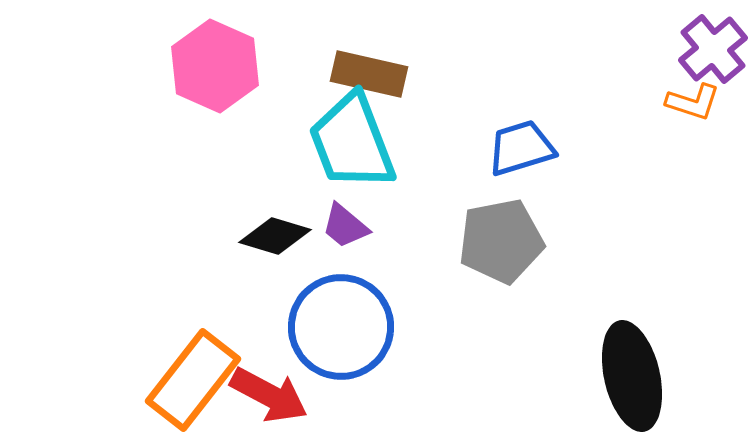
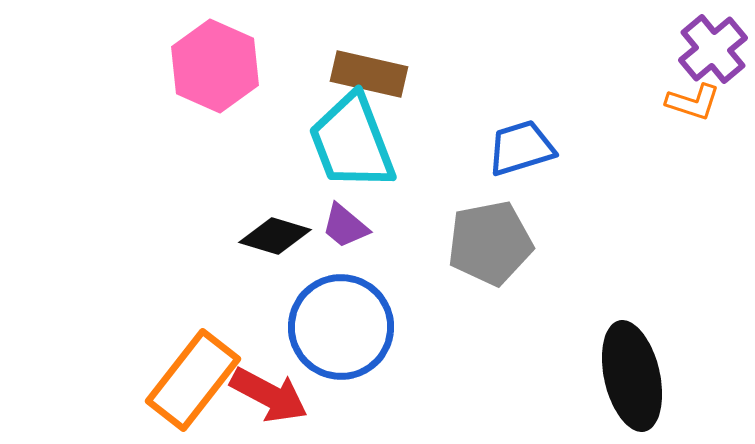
gray pentagon: moved 11 px left, 2 px down
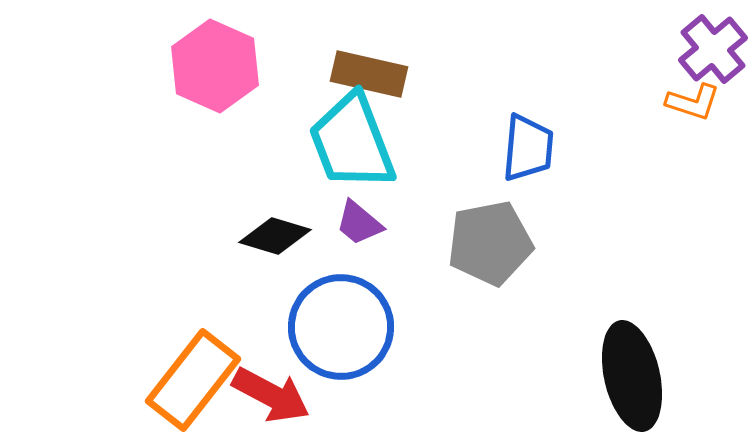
blue trapezoid: moved 7 px right; rotated 112 degrees clockwise
purple trapezoid: moved 14 px right, 3 px up
red arrow: moved 2 px right
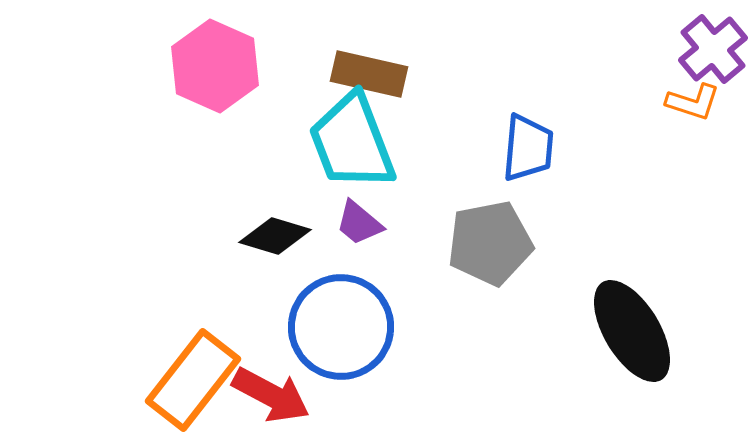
black ellipse: moved 45 px up; rotated 18 degrees counterclockwise
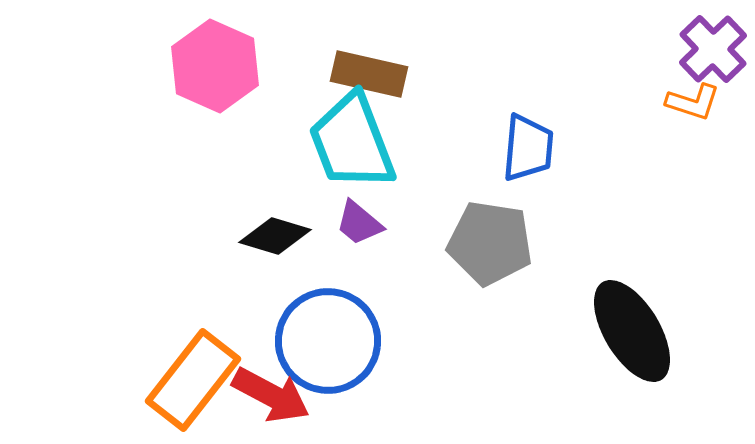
purple cross: rotated 4 degrees counterclockwise
gray pentagon: rotated 20 degrees clockwise
blue circle: moved 13 px left, 14 px down
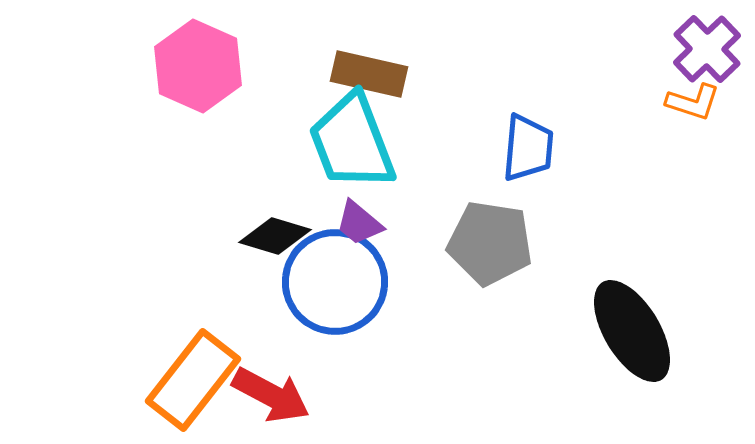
purple cross: moved 6 px left
pink hexagon: moved 17 px left
blue circle: moved 7 px right, 59 px up
